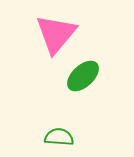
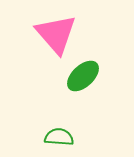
pink triangle: rotated 21 degrees counterclockwise
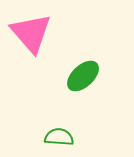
pink triangle: moved 25 px left, 1 px up
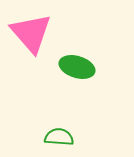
green ellipse: moved 6 px left, 9 px up; rotated 60 degrees clockwise
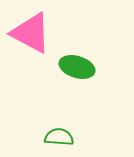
pink triangle: rotated 21 degrees counterclockwise
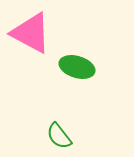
green semicircle: moved 1 px up; rotated 132 degrees counterclockwise
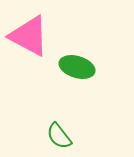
pink triangle: moved 2 px left, 3 px down
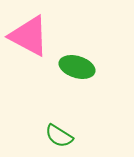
green semicircle: rotated 20 degrees counterclockwise
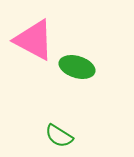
pink triangle: moved 5 px right, 4 px down
